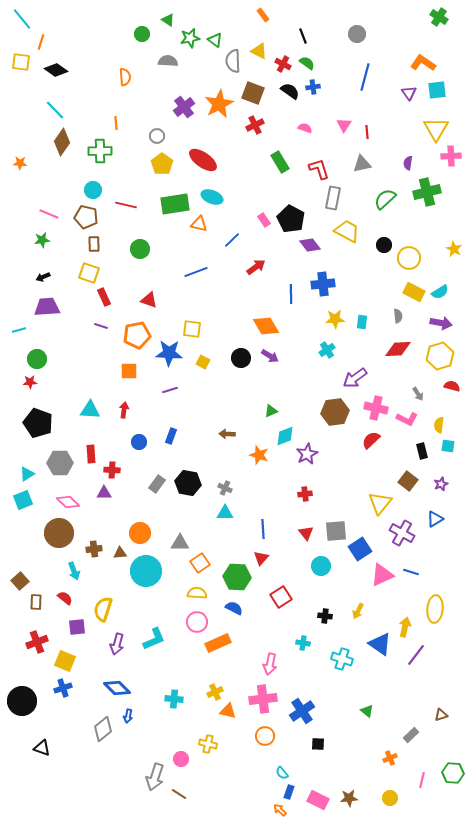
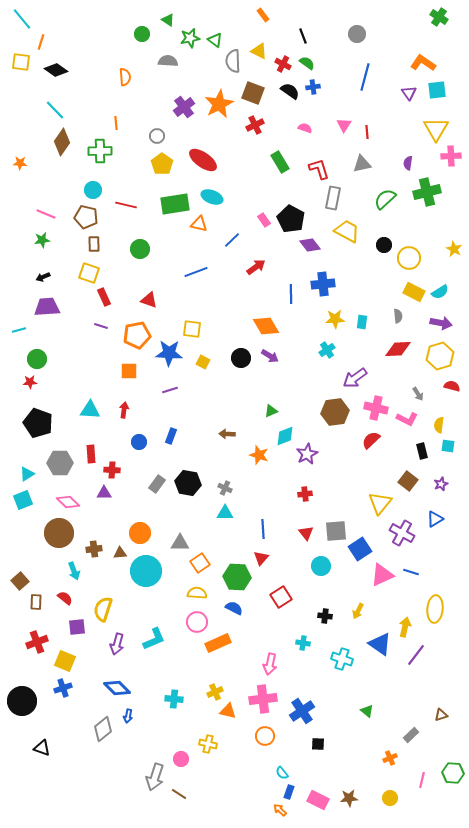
pink line at (49, 214): moved 3 px left
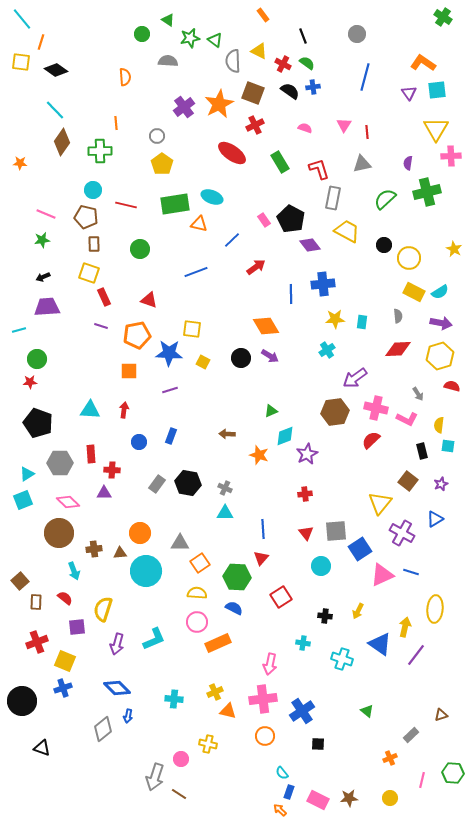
green cross at (439, 17): moved 4 px right
red ellipse at (203, 160): moved 29 px right, 7 px up
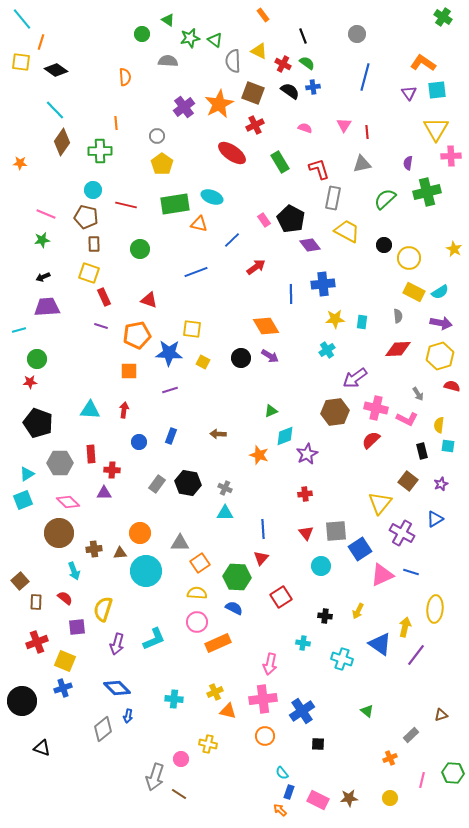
brown arrow at (227, 434): moved 9 px left
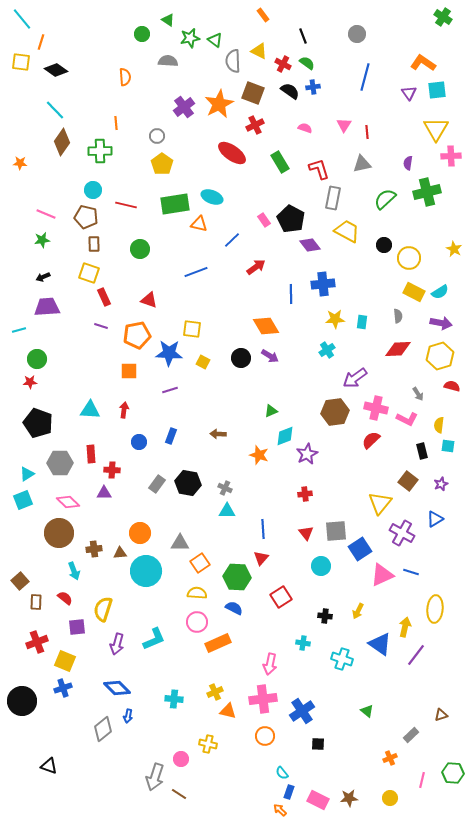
cyan triangle at (225, 513): moved 2 px right, 2 px up
black triangle at (42, 748): moved 7 px right, 18 px down
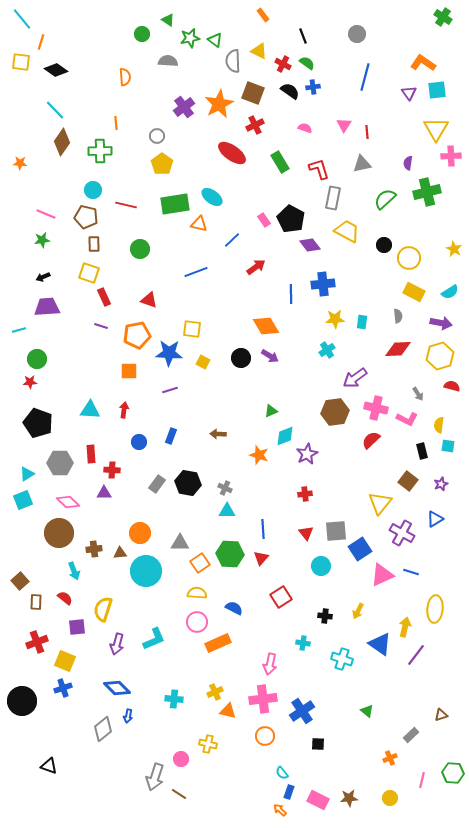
cyan ellipse at (212, 197): rotated 15 degrees clockwise
cyan semicircle at (440, 292): moved 10 px right
green hexagon at (237, 577): moved 7 px left, 23 px up
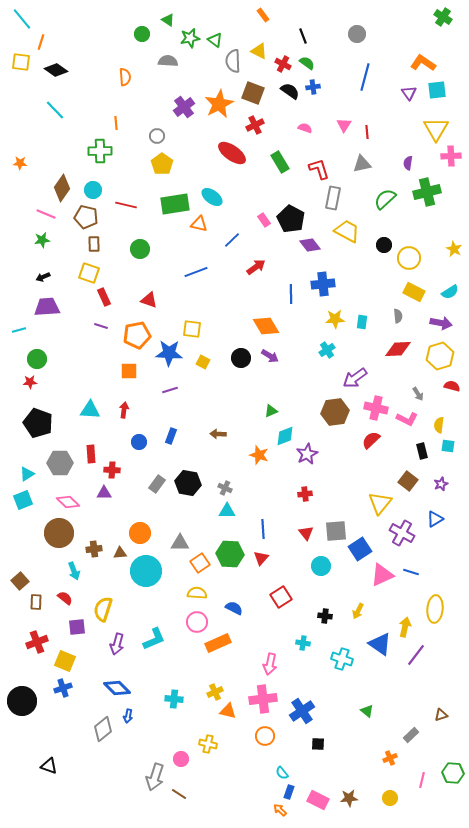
brown diamond at (62, 142): moved 46 px down
